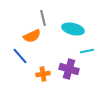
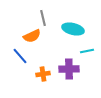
purple cross: rotated 18 degrees counterclockwise
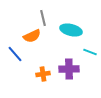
cyan ellipse: moved 2 px left, 1 px down
cyan line: moved 3 px right, 1 px down; rotated 32 degrees clockwise
blue line: moved 5 px left, 2 px up
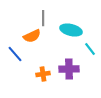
gray line: rotated 14 degrees clockwise
cyan line: moved 3 px up; rotated 32 degrees clockwise
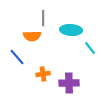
cyan ellipse: rotated 10 degrees counterclockwise
orange semicircle: rotated 24 degrees clockwise
cyan line: moved 1 px up
blue line: moved 2 px right, 3 px down
purple cross: moved 14 px down
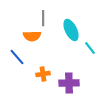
cyan ellipse: rotated 60 degrees clockwise
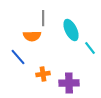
blue line: moved 1 px right
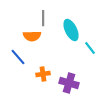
purple cross: rotated 18 degrees clockwise
